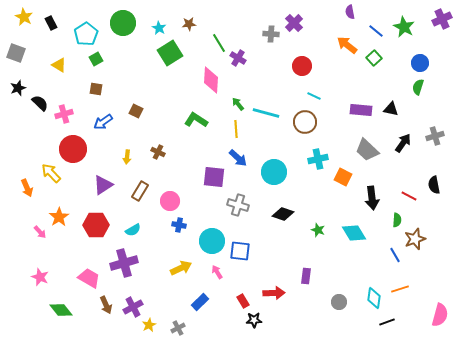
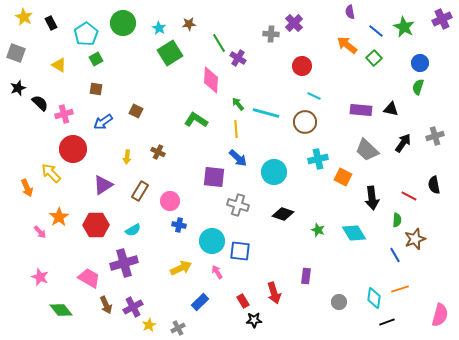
red arrow at (274, 293): rotated 75 degrees clockwise
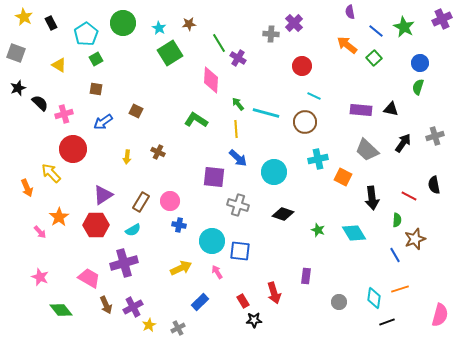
purple triangle at (103, 185): moved 10 px down
brown rectangle at (140, 191): moved 1 px right, 11 px down
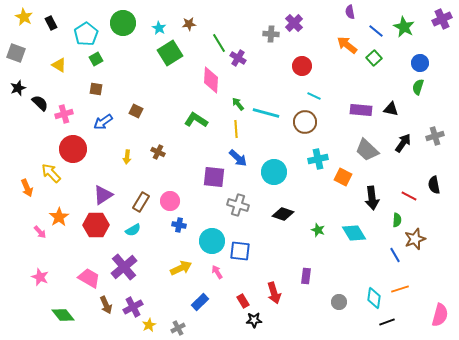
purple cross at (124, 263): moved 4 px down; rotated 24 degrees counterclockwise
green diamond at (61, 310): moved 2 px right, 5 px down
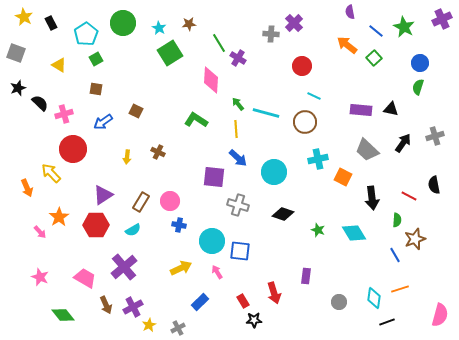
pink trapezoid at (89, 278): moved 4 px left
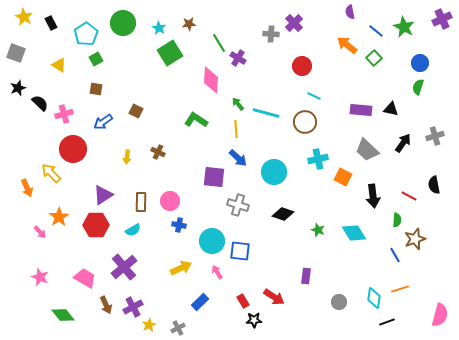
black arrow at (372, 198): moved 1 px right, 2 px up
brown rectangle at (141, 202): rotated 30 degrees counterclockwise
red arrow at (274, 293): moved 4 px down; rotated 40 degrees counterclockwise
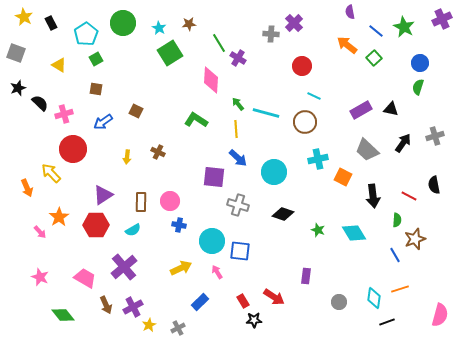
purple rectangle at (361, 110): rotated 35 degrees counterclockwise
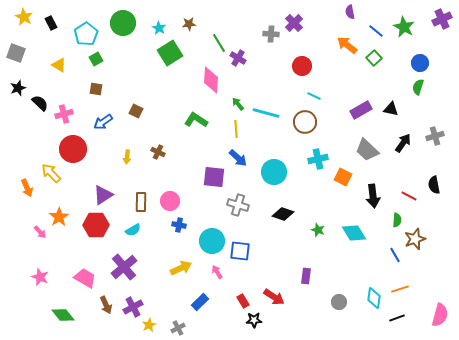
black line at (387, 322): moved 10 px right, 4 px up
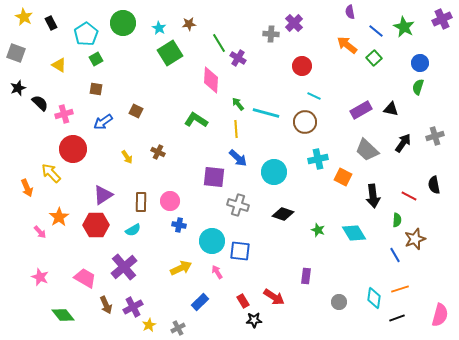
yellow arrow at (127, 157): rotated 40 degrees counterclockwise
